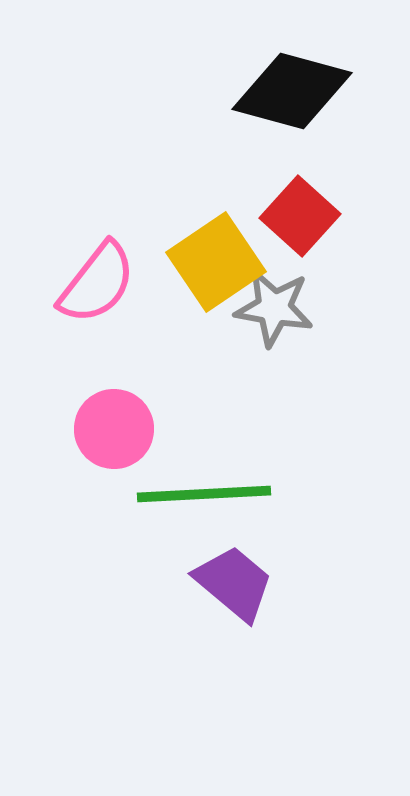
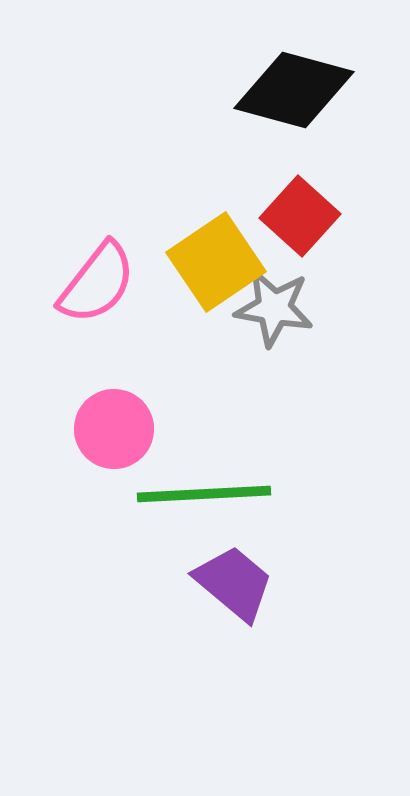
black diamond: moved 2 px right, 1 px up
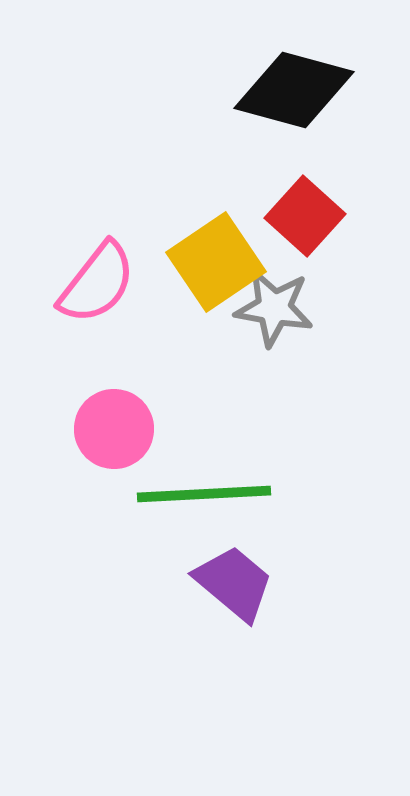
red square: moved 5 px right
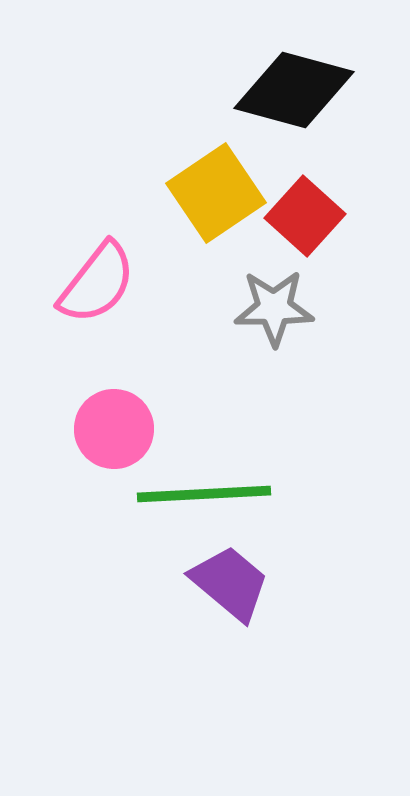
yellow square: moved 69 px up
gray star: rotated 10 degrees counterclockwise
purple trapezoid: moved 4 px left
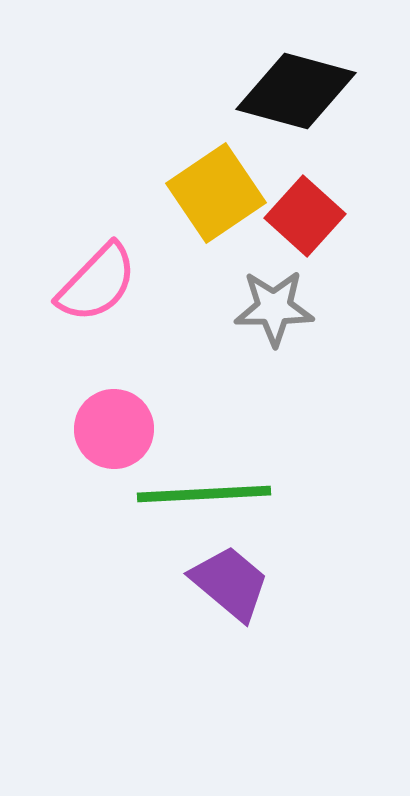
black diamond: moved 2 px right, 1 px down
pink semicircle: rotated 6 degrees clockwise
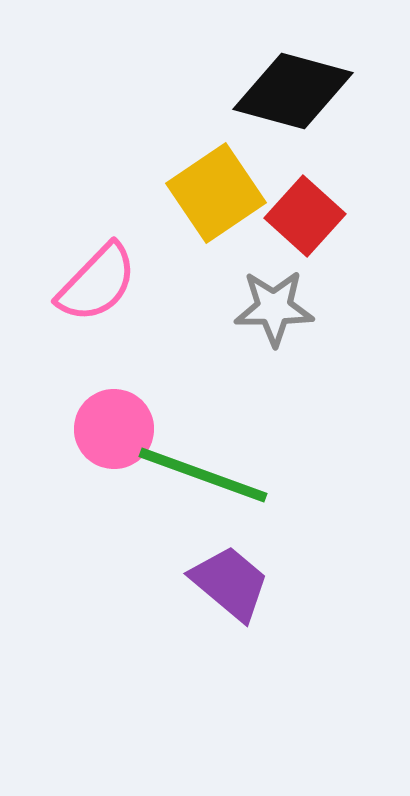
black diamond: moved 3 px left
green line: moved 1 px left, 19 px up; rotated 23 degrees clockwise
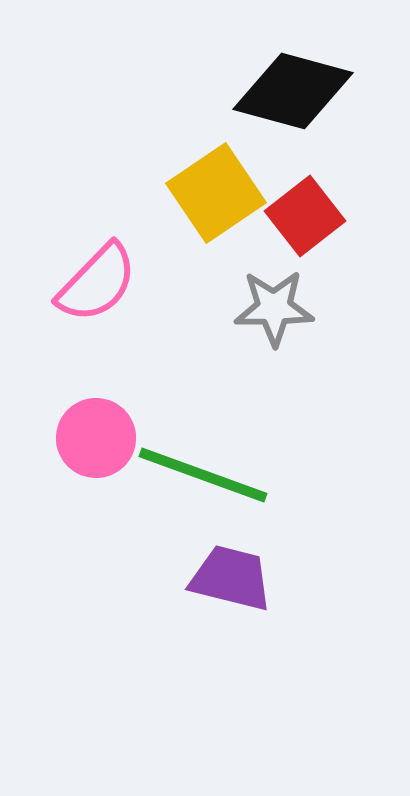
red square: rotated 10 degrees clockwise
pink circle: moved 18 px left, 9 px down
purple trapezoid: moved 1 px right, 5 px up; rotated 26 degrees counterclockwise
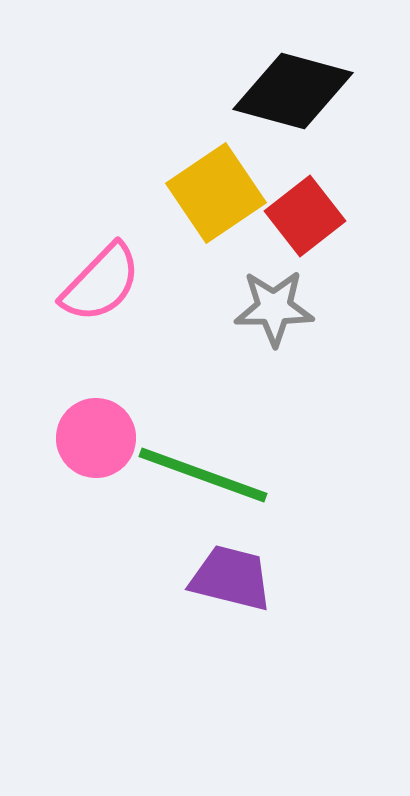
pink semicircle: moved 4 px right
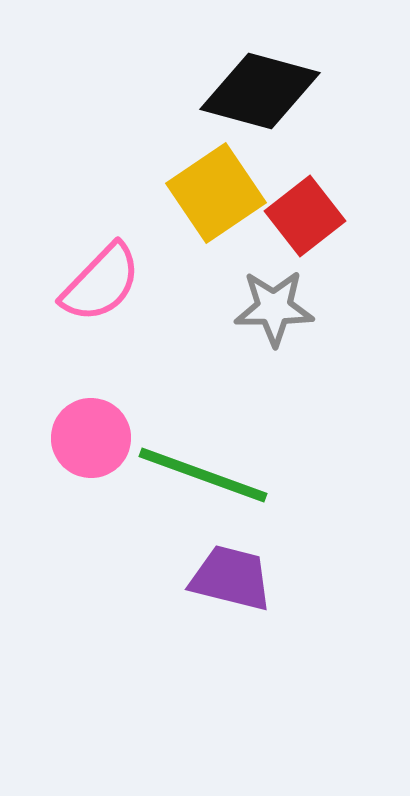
black diamond: moved 33 px left
pink circle: moved 5 px left
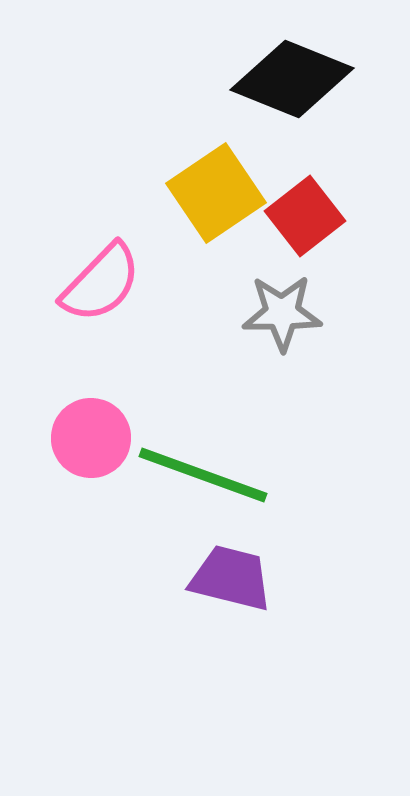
black diamond: moved 32 px right, 12 px up; rotated 7 degrees clockwise
gray star: moved 8 px right, 5 px down
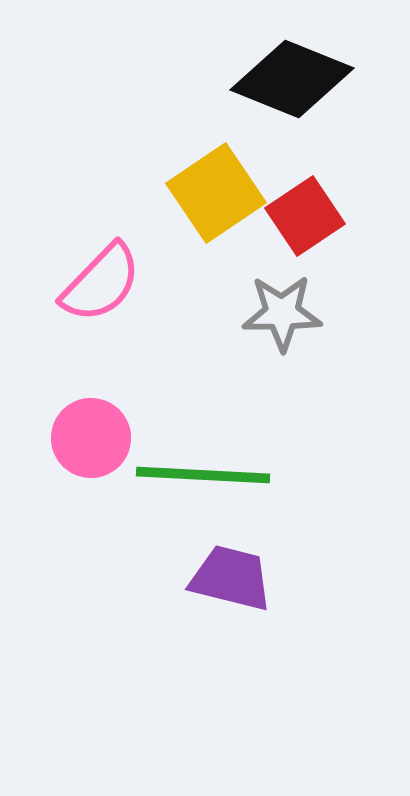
red square: rotated 4 degrees clockwise
green line: rotated 17 degrees counterclockwise
